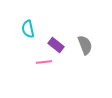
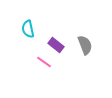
pink line: rotated 42 degrees clockwise
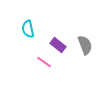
purple rectangle: moved 2 px right
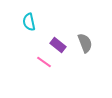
cyan semicircle: moved 1 px right, 7 px up
gray semicircle: moved 2 px up
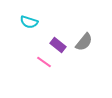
cyan semicircle: rotated 60 degrees counterclockwise
gray semicircle: moved 1 px left, 1 px up; rotated 60 degrees clockwise
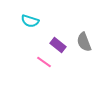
cyan semicircle: moved 1 px right, 1 px up
gray semicircle: rotated 120 degrees clockwise
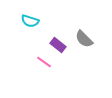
gray semicircle: moved 3 px up; rotated 24 degrees counterclockwise
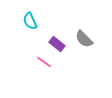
cyan semicircle: rotated 48 degrees clockwise
purple rectangle: moved 1 px left, 1 px up
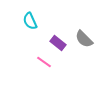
purple rectangle: moved 1 px right, 1 px up
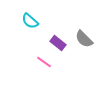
cyan semicircle: rotated 24 degrees counterclockwise
